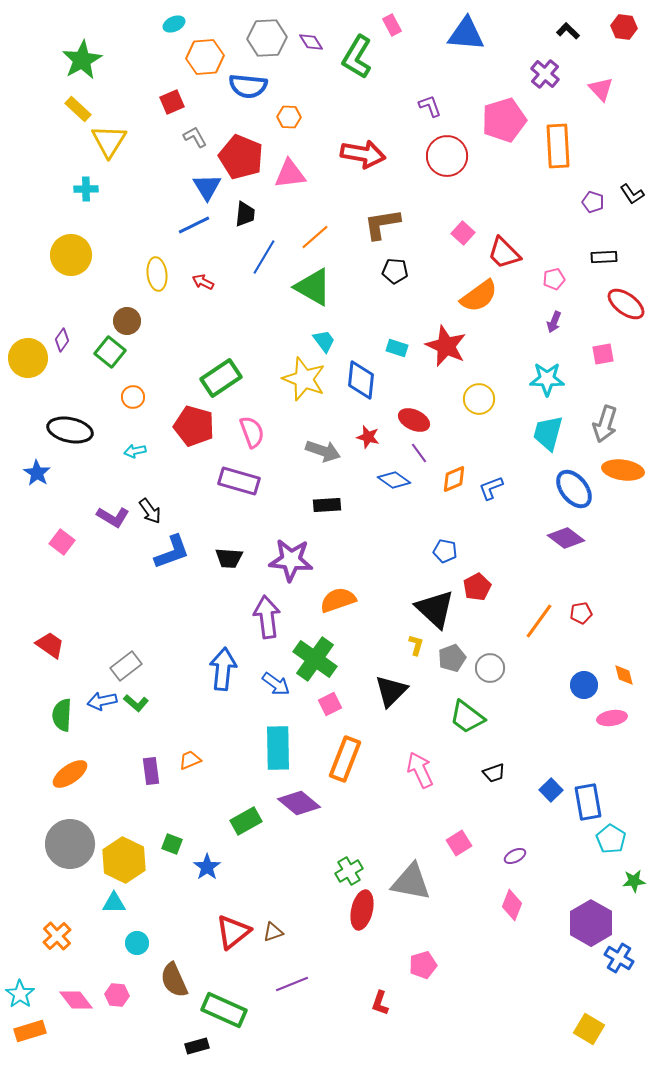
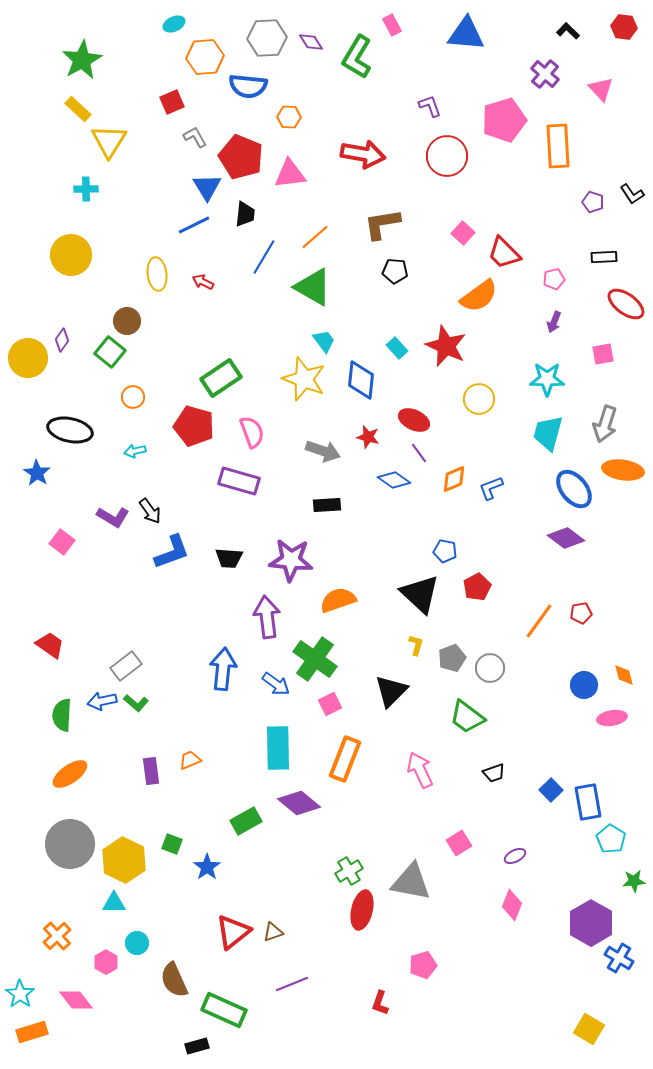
cyan rectangle at (397, 348): rotated 30 degrees clockwise
black triangle at (435, 609): moved 15 px left, 15 px up
pink hexagon at (117, 995): moved 11 px left, 33 px up; rotated 25 degrees clockwise
orange rectangle at (30, 1031): moved 2 px right, 1 px down
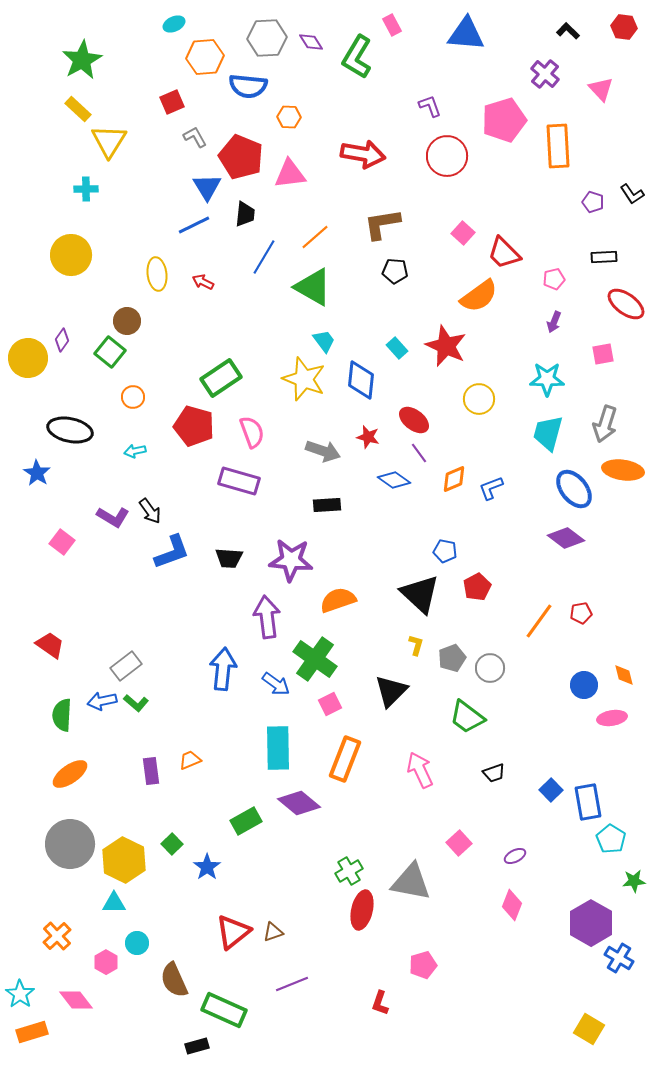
red ellipse at (414, 420): rotated 12 degrees clockwise
pink square at (459, 843): rotated 10 degrees counterclockwise
green square at (172, 844): rotated 25 degrees clockwise
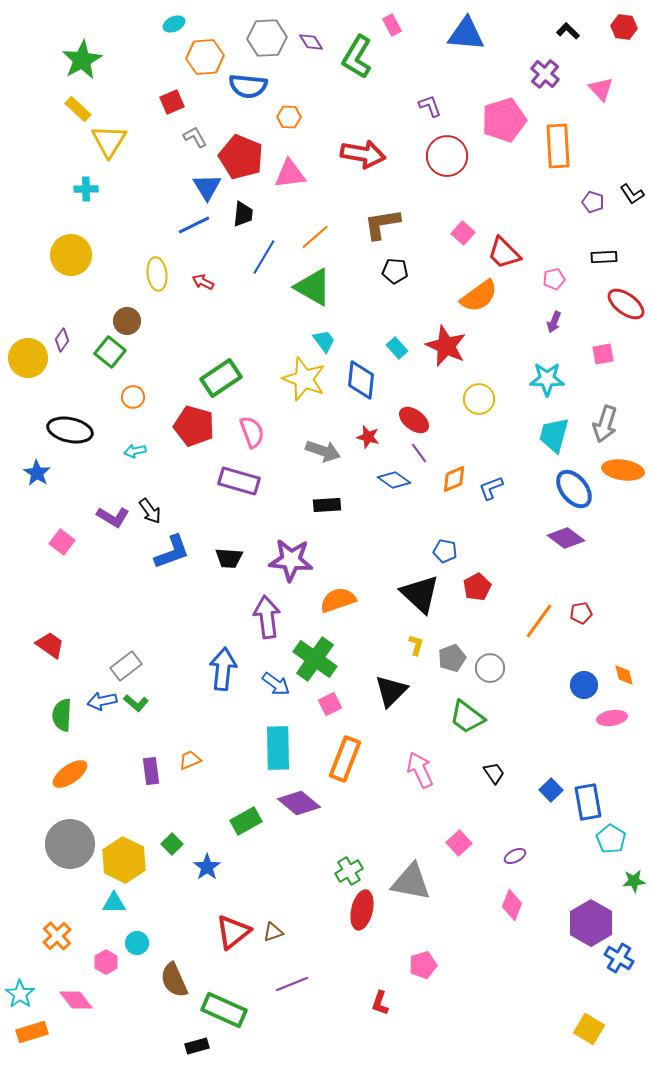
black trapezoid at (245, 214): moved 2 px left
cyan trapezoid at (548, 433): moved 6 px right, 2 px down
black trapezoid at (494, 773): rotated 105 degrees counterclockwise
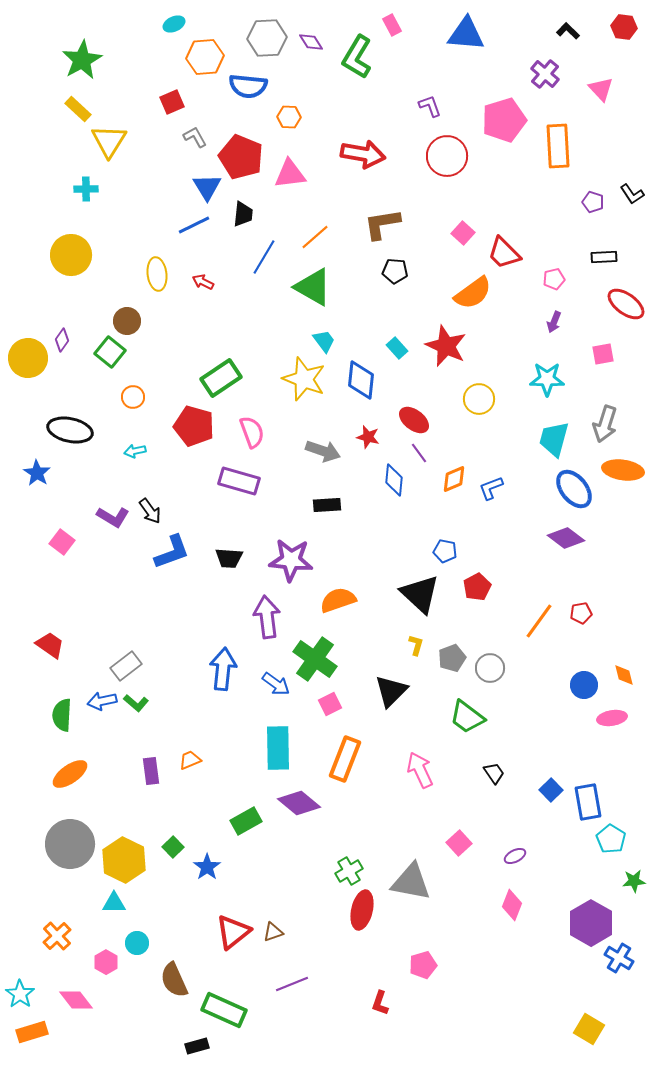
orange semicircle at (479, 296): moved 6 px left, 3 px up
cyan trapezoid at (554, 435): moved 4 px down
blue diamond at (394, 480): rotated 60 degrees clockwise
green square at (172, 844): moved 1 px right, 3 px down
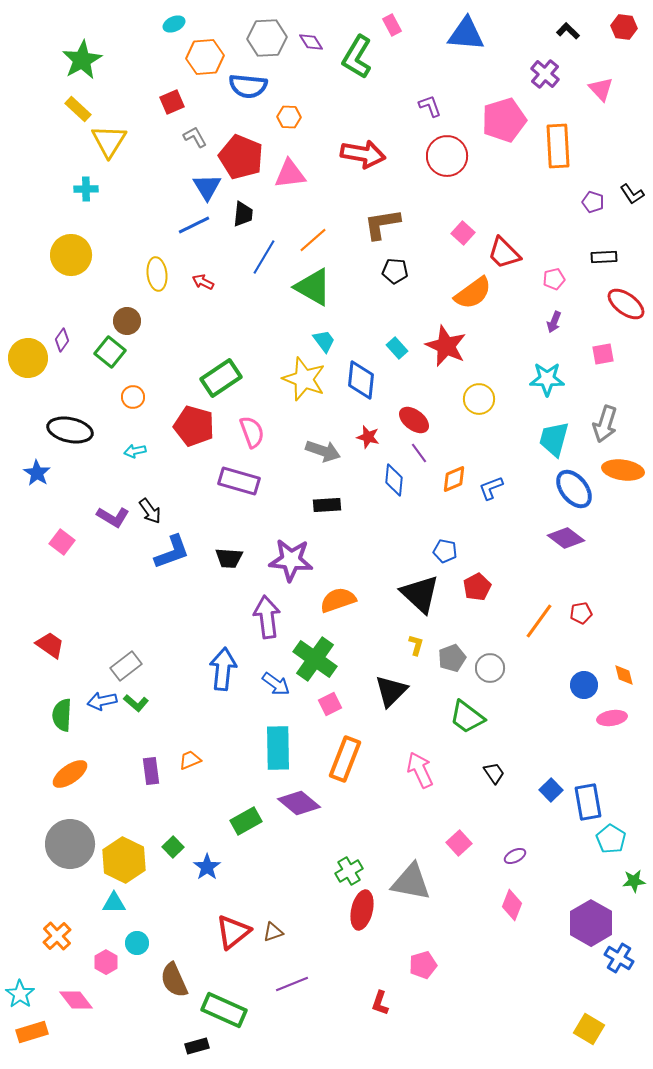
orange line at (315, 237): moved 2 px left, 3 px down
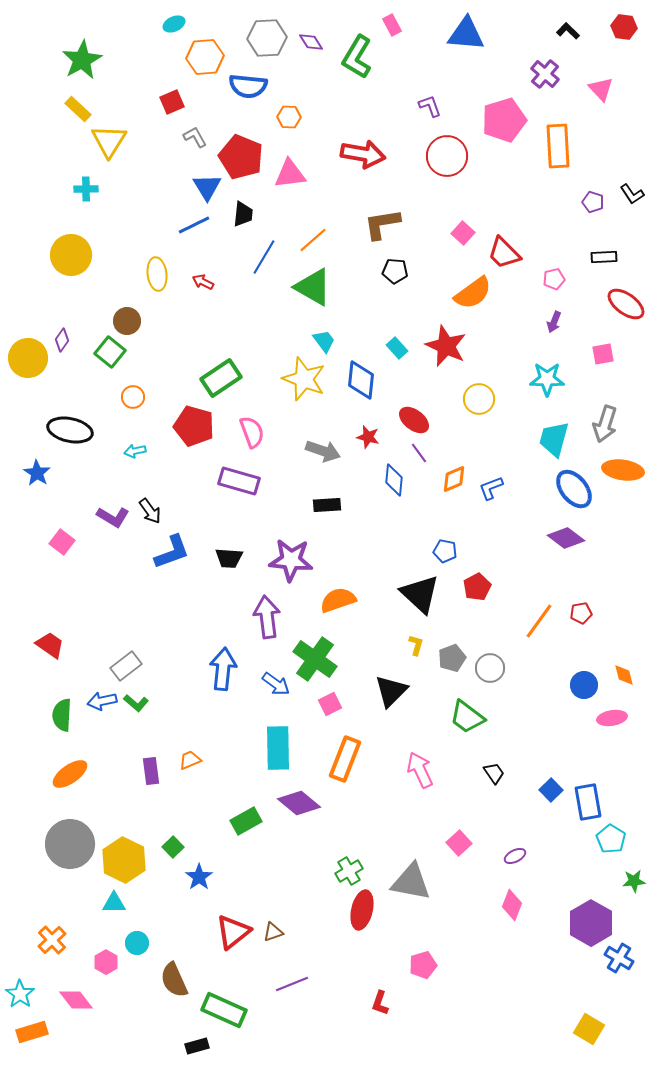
blue star at (207, 867): moved 8 px left, 10 px down
orange cross at (57, 936): moved 5 px left, 4 px down
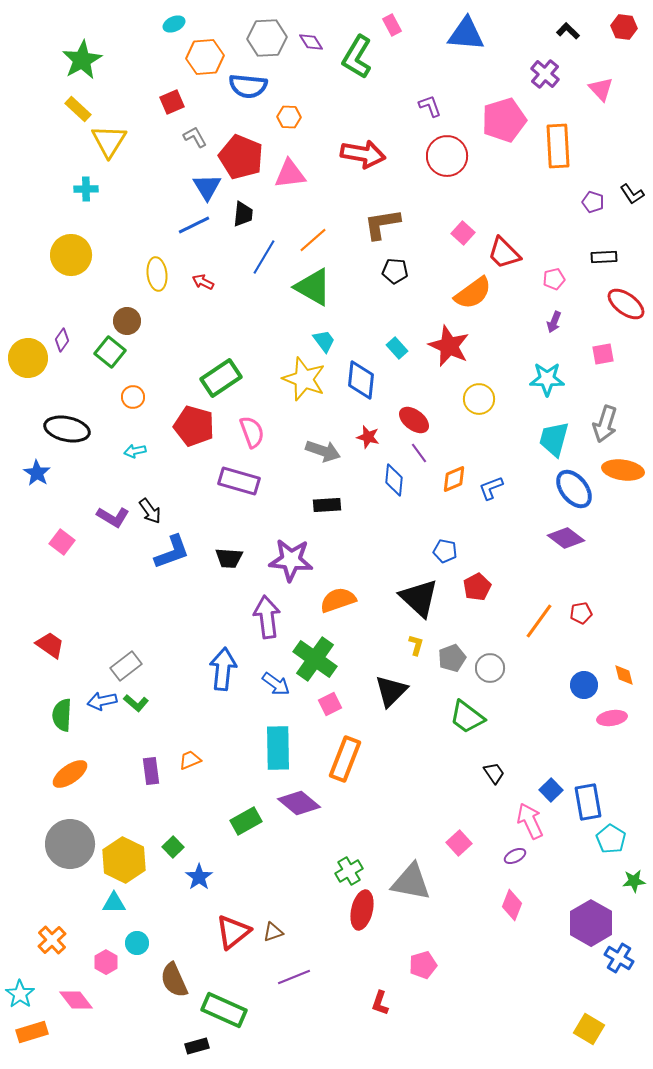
red star at (446, 346): moved 3 px right
black ellipse at (70, 430): moved 3 px left, 1 px up
black triangle at (420, 594): moved 1 px left, 4 px down
pink arrow at (420, 770): moved 110 px right, 51 px down
purple line at (292, 984): moved 2 px right, 7 px up
